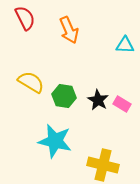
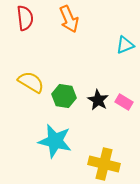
red semicircle: rotated 20 degrees clockwise
orange arrow: moved 11 px up
cyan triangle: rotated 24 degrees counterclockwise
pink rectangle: moved 2 px right, 2 px up
yellow cross: moved 1 px right, 1 px up
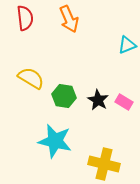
cyan triangle: moved 2 px right
yellow semicircle: moved 4 px up
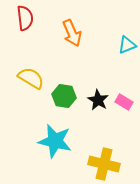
orange arrow: moved 3 px right, 14 px down
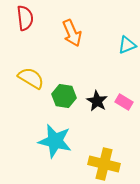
black star: moved 1 px left, 1 px down
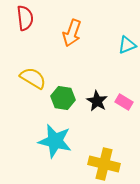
orange arrow: rotated 44 degrees clockwise
yellow semicircle: moved 2 px right
green hexagon: moved 1 px left, 2 px down
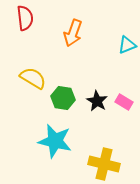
orange arrow: moved 1 px right
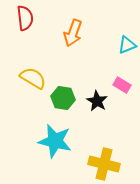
pink rectangle: moved 2 px left, 17 px up
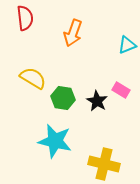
pink rectangle: moved 1 px left, 5 px down
